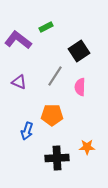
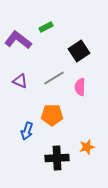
gray line: moved 1 px left, 2 px down; rotated 25 degrees clockwise
purple triangle: moved 1 px right, 1 px up
orange star: rotated 14 degrees counterclockwise
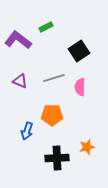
gray line: rotated 15 degrees clockwise
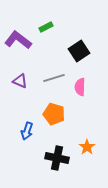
orange pentagon: moved 2 px right, 1 px up; rotated 15 degrees clockwise
orange star: rotated 21 degrees counterclockwise
black cross: rotated 15 degrees clockwise
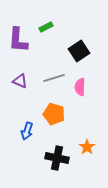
purple L-shape: rotated 124 degrees counterclockwise
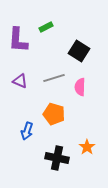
black square: rotated 25 degrees counterclockwise
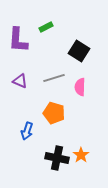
orange pentagon: moved 1 px up
orange star: moved 6 px left, 8 px down
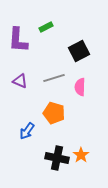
black square: rotated 30 degrees clockwise
blue arrow: rotated 18 degrees clockwise
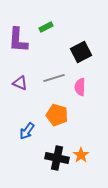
black square: moved 2 px right, 1 px down
purple triangle: moved 2 px down
orange pentagon: moved 3 px right, 2 px down
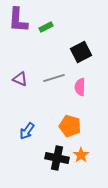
purple L-shape: moved 20 px up
purple triangle: moved 4 px up
orange pentagon: moved 13 px right, 11 px down
